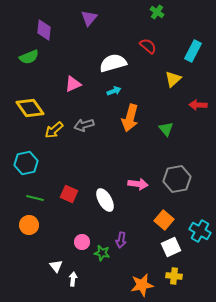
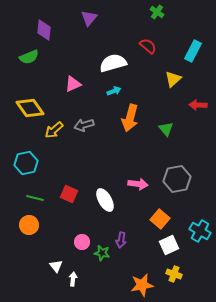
orange square: moved 4 px left, 1 px up
white square: moved 2 px left, 2 px up
yellow cross: moved 2 px up; rotated 14 degrees clockwise
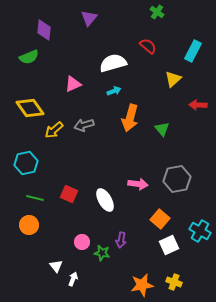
green triangle: moved 4 px left
yellow cross: moved 8 px down
white arrow: rotated 16 degrees clockwise
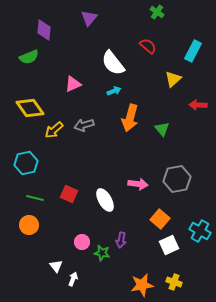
white semicircle: rotated 112 degrees counterclockwise
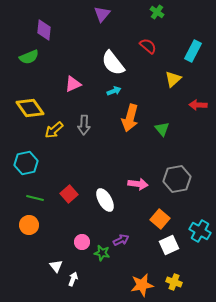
purple triangle: moved 13 px right, 4 px up
gray arrow: rotated 72 degrees counterclockwise
red square: rotated 24 degrees clockwise
purple arrow: rotated 126 degrees counterclockwise
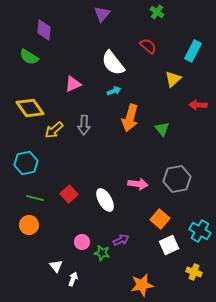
green semicircle: rotated 54 degrees clockwise
yellow cross: moved 20 px right, 10 px up
